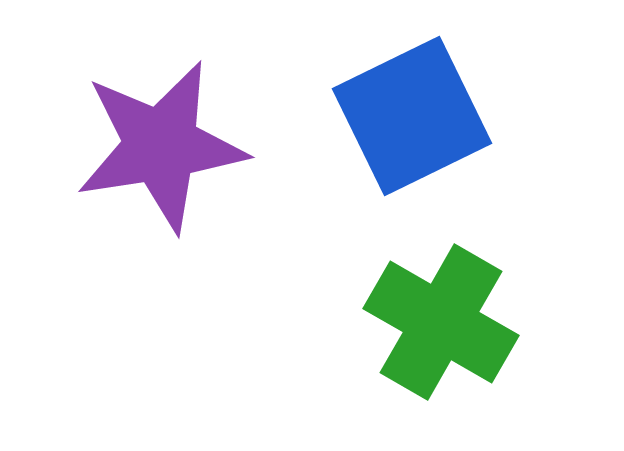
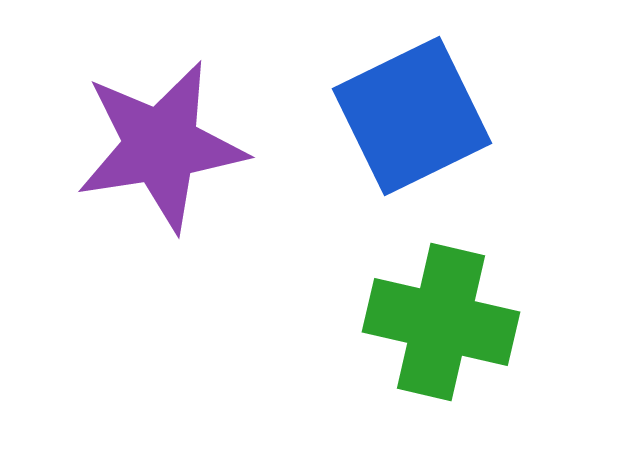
green cross: rotated 17 degrees counterclockwise
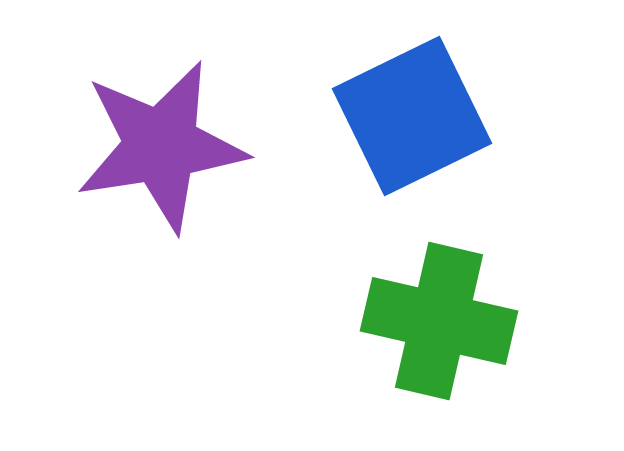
green cross: moved 2 px left, 1 px up
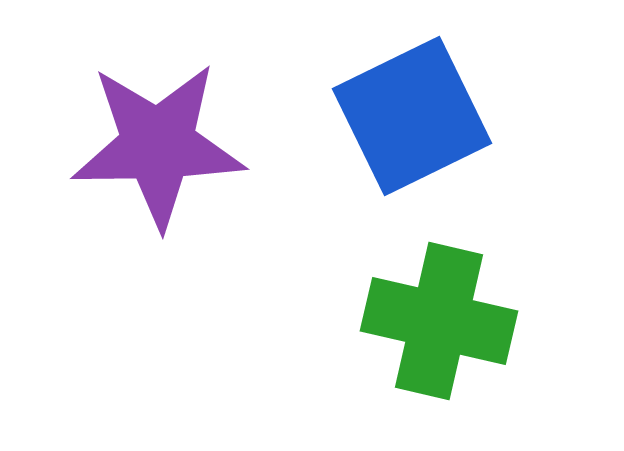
purple star: moved 3 px left, 1 px up; rotated 8 degrees clockwise
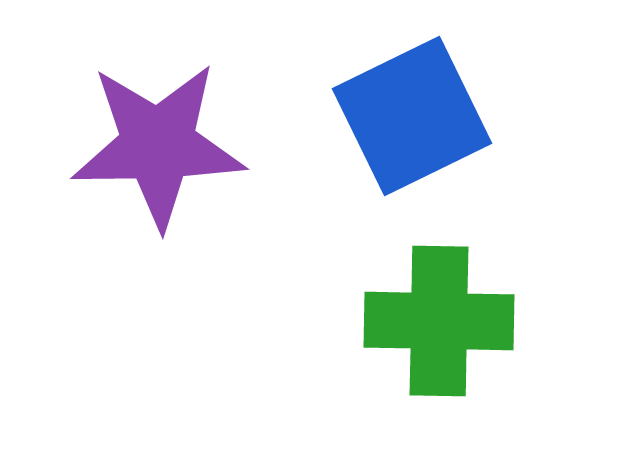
green cross: rotated 12 degrees counterclockwise
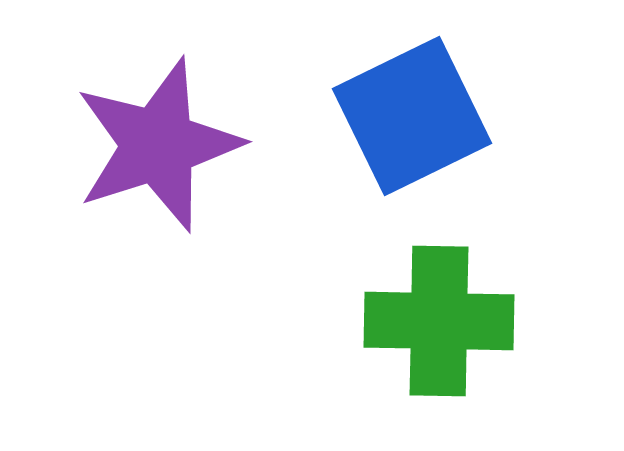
purple star: rotated 17 degrees counterclockwise
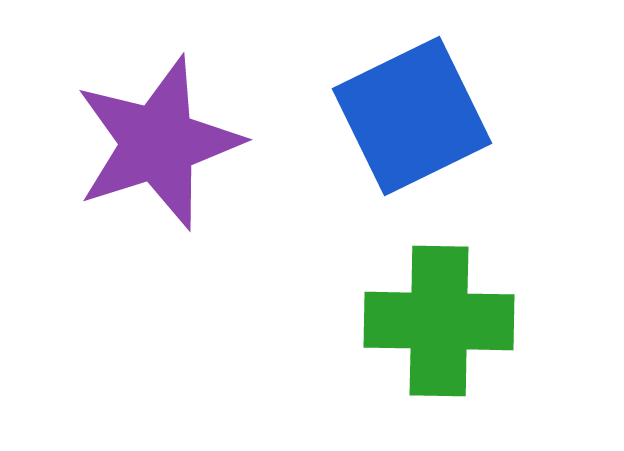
purple star: moved 2 px up
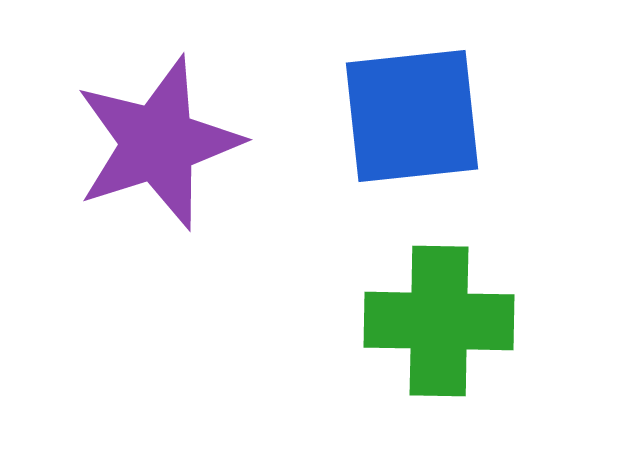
blue square: rotated 20 degrees clockwise
